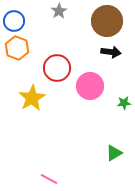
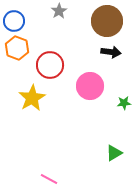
red circle: moved 7 px left, 3 px up
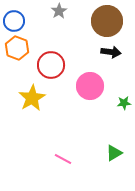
red circle: moved 1 px right
pink line: moved 14 px right, 20 px up
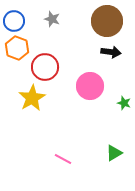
gray star: moved 7 px left, 8 px down; rotated 21 degrees counterclockwise
red circle: moved 6 px left, 2 px down
green star: rotated 24 degrees clockwise
